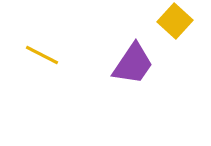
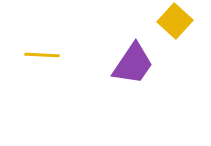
yellow line: rotated 24 degrees counterclockwise
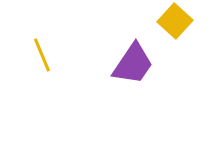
yellow line: rotated 64 degrees clockwise
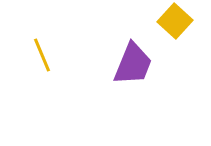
purple trapezoid: rotated 12 degrees counterclockwise
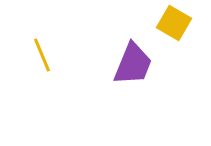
yellow square: moved 1 px left, 2 px down; rotated 12 degrees counterclockwise
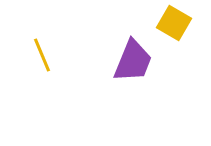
purple trapezoid: moved 3 px up
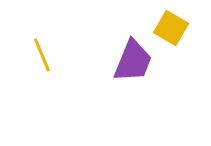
yellow square: moved 3 px left, 5 px down
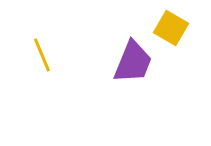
purple trapezoid: moved 1 px down
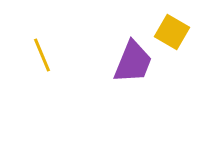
yellow square: moved 1 px right, 4 px down
